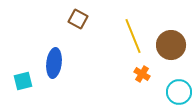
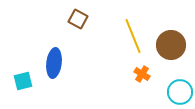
cyan circle: moved 1 px right
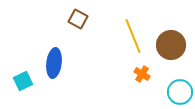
cyan square: rotated 12 degrees counterclockwise
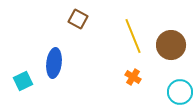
orange cross: moved 9 px left, 3 px down
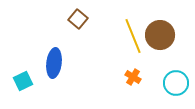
brown square: rotated 12 degrees clockwise
brown circle: moved 11 px left, 10 px up
cyan circle: moved 4 px left, 9 px up
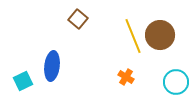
blue ellipse: moved 2 px left, 3 px down
orange cross: moved 7 px left
cyan circle: moved 1 px up
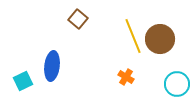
brown circle: moved 4 px down
cyan circle: moved 1 px right, 2 px down
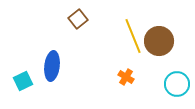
brown square: rotated 12 degrees clockwise
brown circle: moved 1 px left, 2 px down
